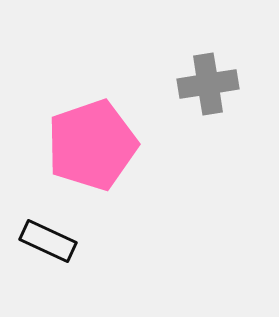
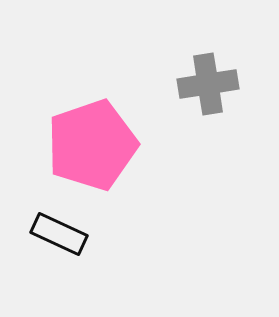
black rectangle: moved 11 px right, 7 px up
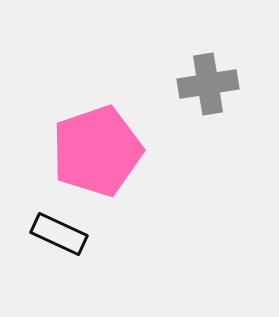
pink pentagon: moved 5 px right, 6 px down
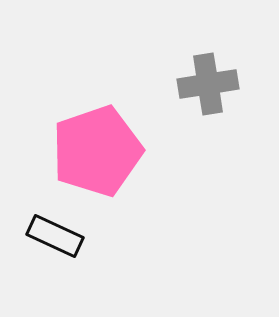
black rectangle: moved 4 px left, 2 px down
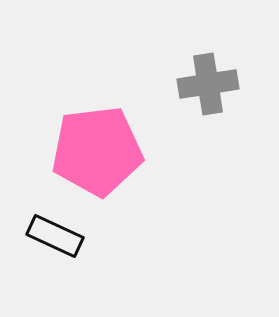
pink pentagon: rotated 12 degrees clockwise
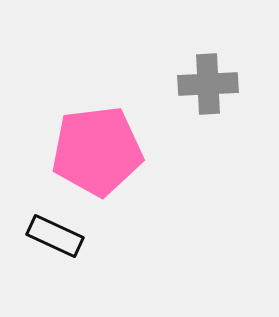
gray cross: rotated 6 degrees clockwise
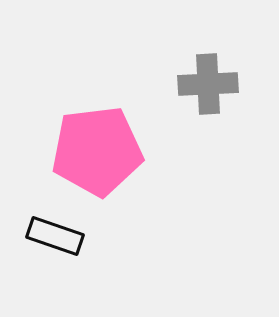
black rectangle: rotated 6 degrees counterclockwise
